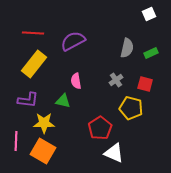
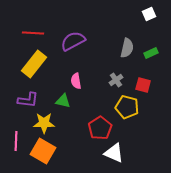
red square: moved 2 px left, 1 px down
yellow pentagon: moved 4 px left, 1 px up
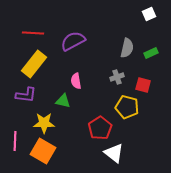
gray cross: moved 1 px right, 3 px up; rotated 16 degrees clockwise
purple L-shape: moved 2 px left, 5 px up
pink line: moved 1 px left
white triangle: rotated 15 degrees clockwise
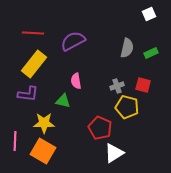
gray cross: moved 9 px down
purple L-shape: moved 2 px right, 1 px up
red pentagon: rotated 15 degrees counterclockwise
white triangle: rotated 50 degrees clockwise
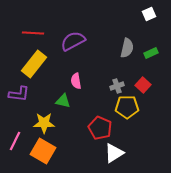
red square: rotated 28 degrees clockwise
purple L-shape: moved 9 px left
yellow pentagon: rotated 15 degrees counterclockwise
pink line: rotated 24 degrees clockwise
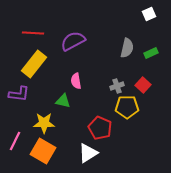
white triangle: moved 26 px left
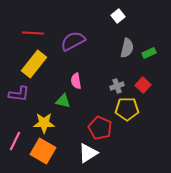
white square: moved 31 px left, 2 px down; rotated 16 degrees counterclockwise
green rectangle: moved 2 px left
yellow pentagon: moved 2 px down
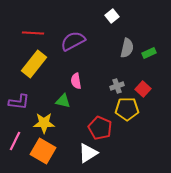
white square: moved 6 px left
red square: moved 4 px down
purple L-shape: moved 8 px down
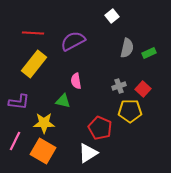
gray cross: moved 2 px right
yellow pentagon: moved 3 px right, 2 px down
